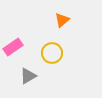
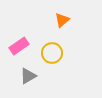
pink rectangle: moved 6 px right, 1 px up
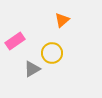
pink rectangle: moved 4 px left, 5 px up
gray triangle: moved 4 px right, 7 px up
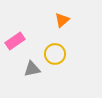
yellow circle: moved 3 px right, 1 px down
gray triangle: rotated 18 degrees clockwise
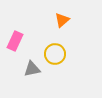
pink rectangle: rotated 30 degrees counterclockwise
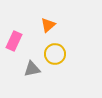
orange triangle: moved 14 px left, 5 px down
pink rectangle: moved 1 px left
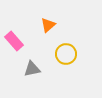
pink rectangle: rotated 66 degrees counterclockwise
yellow circle: moved 11 px right
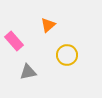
yellow circle: moved 1 px right, 1 px down
gray triangle: moved 4 px left, 3 px down
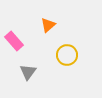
gray triangle: rotated 42 degrees counterclockwise
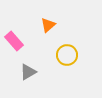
gray triangle: rotated 24 degrees clockwise
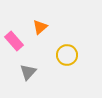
orange triangle: moved 8 px left, 2 px down
gray triangle: rotated 18 degrees counterclockwise
